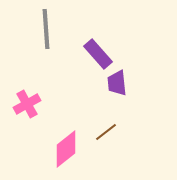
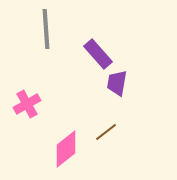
purple trapezoid: rotated 16 degrees clockwise
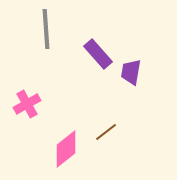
purple trapezoid: moved 14 px right, 11 px up
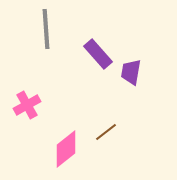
pink cross: moved 1 px down
